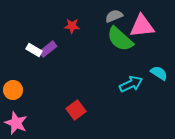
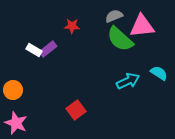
cyan arrow: moved 3 px left, 3 px up
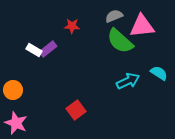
green semicircle: moved 2 px down
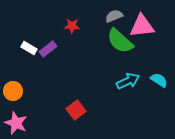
white rectangle: moved 5 px left, 2 px up
cyan semicircle: moved 7 px down
orange circle: moved 1 px down
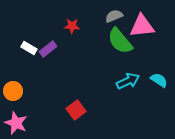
green semicircle: rotated 8 degrees clockwise
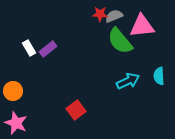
red star: moved 28 px right, 12 px up
white rectangle: rotated 28 degrees clockwise
cyan semicircle: moved 4 px up; rotated 126 degrees counterclockwise
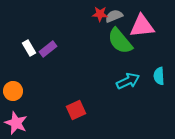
red square: rotated 12 degrees clockwise
